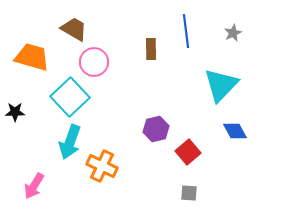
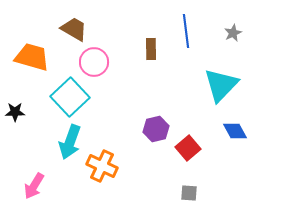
red square: moved 4 px up
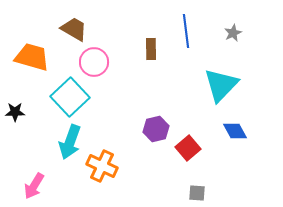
gray square: moved 8 px right
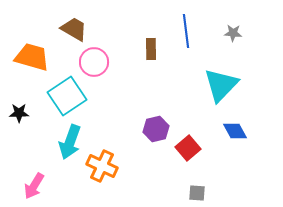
gray star: rotated 30 degrees clockwise
cyan square: moved 3 px left, 1 px up; rotated 9 degrees clockwise
black star: moved 4 px right, 1 px down
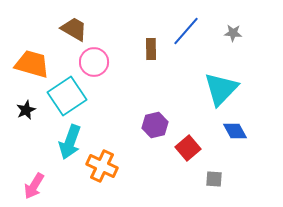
blue line: rotated 48 degrees clockwise
orange trapezoid: moved 7 px down
cyan triangle: moved 4 px down
black star: moved 7 px right, 3 px up; rotated 24 degrees counterclockwise
purple hexagon: moved 1 px left, 4 px up
gray square: moved 17 px right, 14 px up
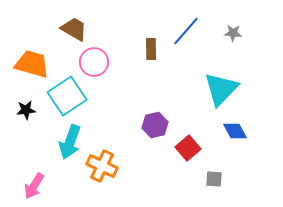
black star: rotated 18 degrees clockwise
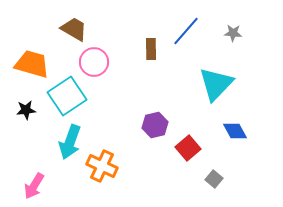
cyan triangle: moved 5 px left, 5 px up
gray square: rotated 36 degrees clockwise
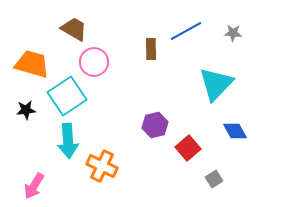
blue line: rotated 20 degrees clockwise
cyan arrow: moved 2 px left, 1 px up; rotated 24 degrees counterclockwise
gray square: rotated 18 degrees clockwise
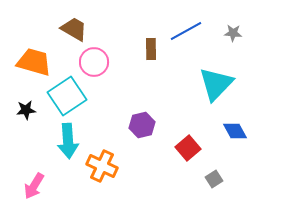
orange trapezoid: moved 2 px right, 2 px up
purple hexagon: moved 13 px left
